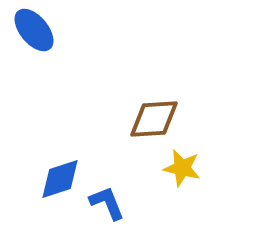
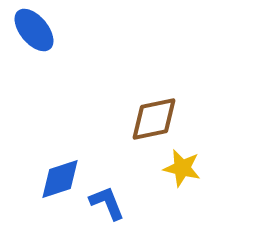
brown diamond: rotated 8 degrees counterclockwise
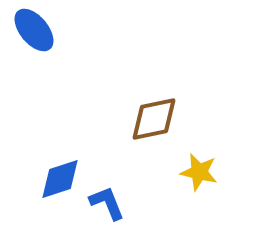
yellow star: moved 17 px right, 4 px down
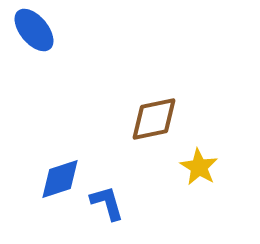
yellow star: moved 5 px up; rotated 18 degrees clockwise
blue L-shape: rotated 6 degrees clockwise
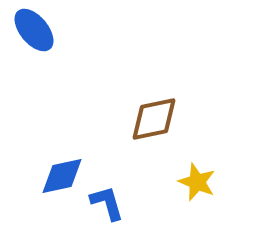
yellow star: moved 2 px left, 15 px down; rotated 9 degrees counterclockwise
blue diamond: moved 2 px right, 3 px up; rotated 6 degrees clockwise
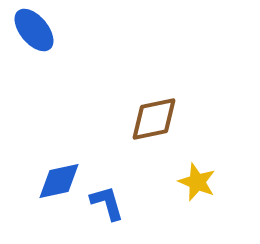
blue diamond: moved 3 px left, 5 px down
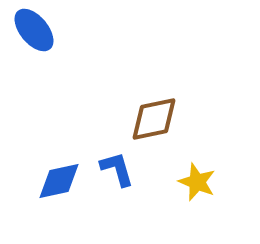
blue L-shape: moved 10 px right, 34 px up
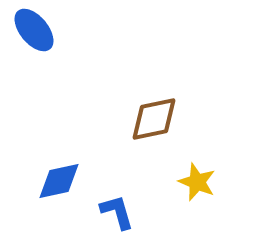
blue L-shape: moved 43 px down
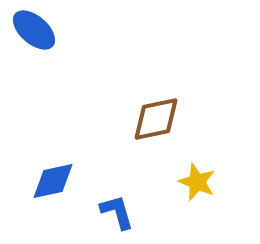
blue ellipse: rotated 9 degrees counterclockwise
brown diamond: moved 2 px right
blue diamond: moved 6 px left
